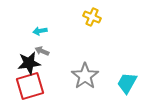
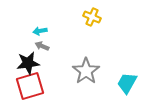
gray arrow: moved 5 px up
black star: moved 1 px left
gray star: moved 1 px right, 5 px up
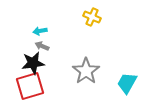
black star: moved 5 px right
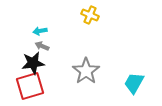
yellow cross: moved 2 px left, 2 px up
cyan trapezoid: moved 7 px right
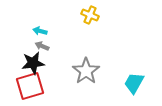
cyan arrow: rotated 24 degrees clockwise
